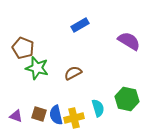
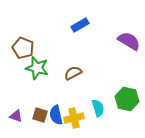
brown square: moved 1 px right, 1 px down
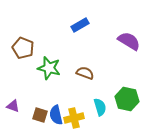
green star: moved 12 px right
brown semicircle: moved 12 px right; rotated 48 degrees clockwise
cyan semicircle: moved 2 px right, 1 px up
purple triangle: moved 3 px left, 10 px up
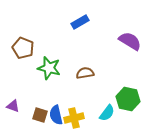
blue rectangle: moved 3 px up
purple semicircle: moved 1 px right
brown semicircle: rotated 30 degrees counterclockwise
green hexagon: moved 1 px right
cyan semicircle: moved 7 px right, 6 px down; rotated 54 degrees clockwise
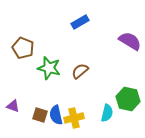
brown semicircle: moved 5 px left, 2 px up; rotated 30 degrees counterclockwise
cyan semicircle: rotated 24 degrees counterclockwise
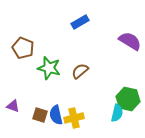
cyan semicircle: moved 10 px right
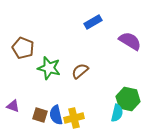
blue rectangle: moved 13 px right
